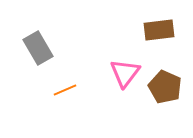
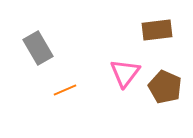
brown rectangle: moved 2 px left
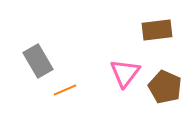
gray rectangle: moved 13 px down
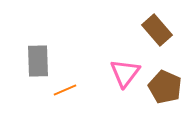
brown rectangle: rotated 56 degrees clockwise
gray rectangle: rotated 28 degrees clockwise
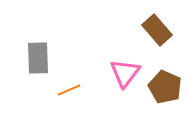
gray rectangle: moved 3 px up
orange line: moved 4 px right
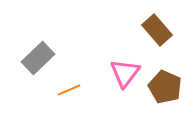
gray rectangle: rotated 48 degrees clockwise
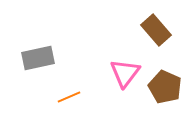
brown rectangle: moved 1 px left
gray rectangle: rotated 32 degrees clockwise
orange line: moved 7 px down
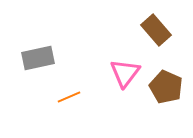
brown pentagon: moved 1 px right
